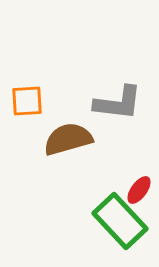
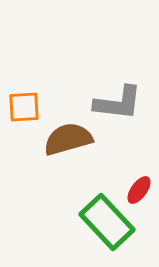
orange square: moved 3 px left, 6 px down
green rectangle: moved 13 px left, 1 px down
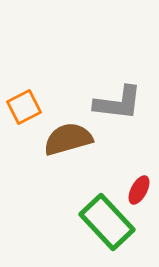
orange square: rotated 24 degrees counterclockwise
red ellipse: rotated 8 degrees counterclockwise
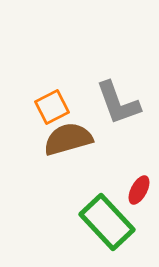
gray L-shape: rotated 63 degrees clockwise
orange square: moved 28 px right
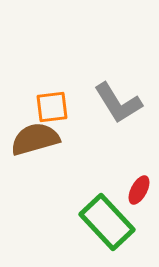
gray L-shape: rotated 12 degrees counterclockwise
orange square: rotated 20 degrees clockwise
brown semicircle: moved 33 px left
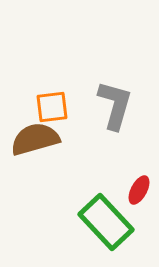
gray L-shape: moved 3 px left, 2 px down; rotated 132 degrees counterclockwise
green rectangle: moved 1 px left
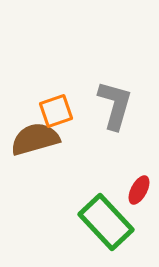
orange square: moved 4 px right, 4 px down; rotated 12 degrees counterclockwise
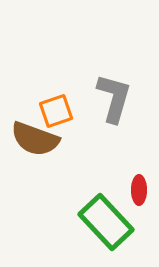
gray L-shape: moved 1 px left, 7 px up
brown semicircle: rotated 144 degrees counterclockwise
red ellipse: rotated 28 degrees counterclockwise
